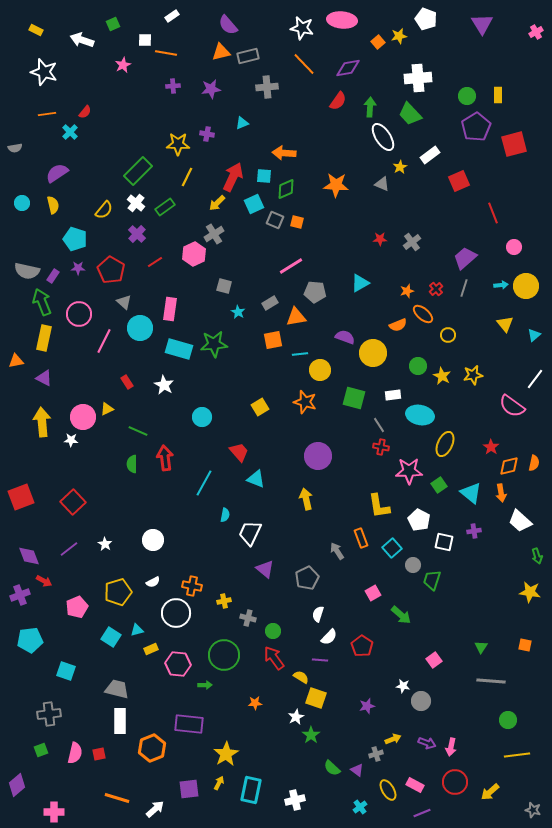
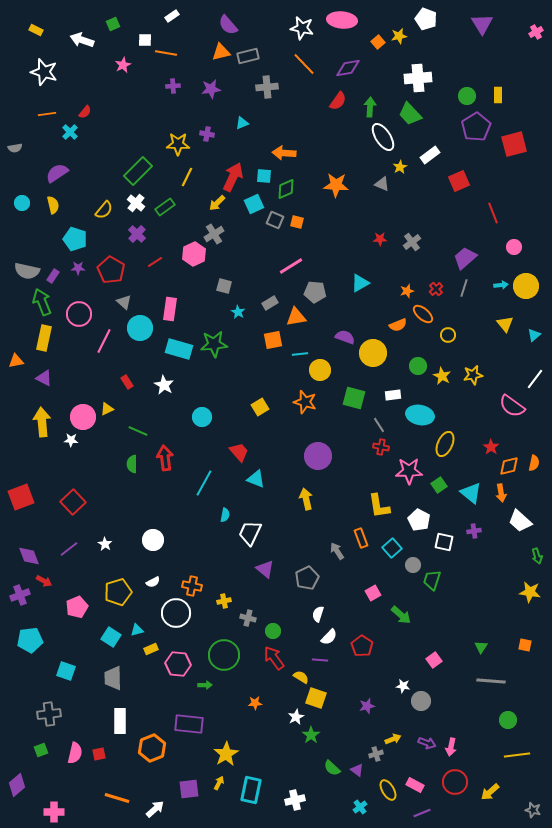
gray trapezoid at (117, 689): moved 4 px left, 11 px up; rotated 105 degrees counterclockwise
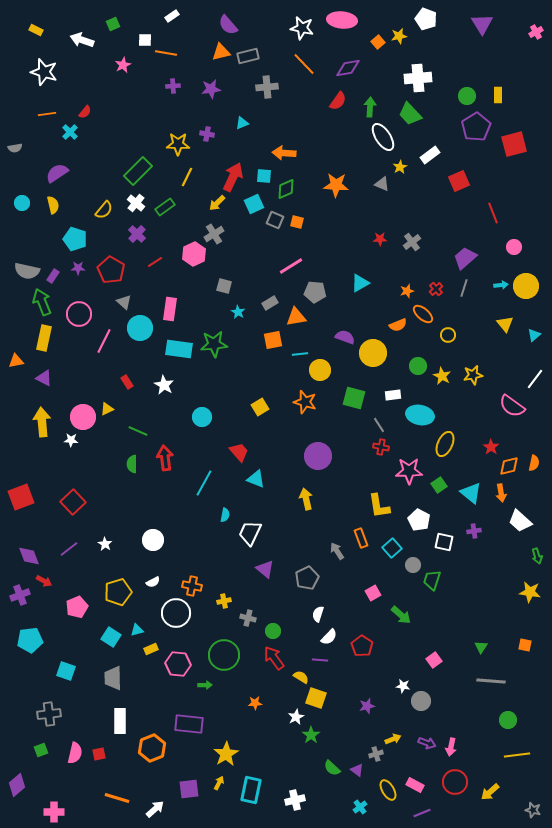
cyan rectangle at (179, 349): rotated 8 degrees counterclockwise
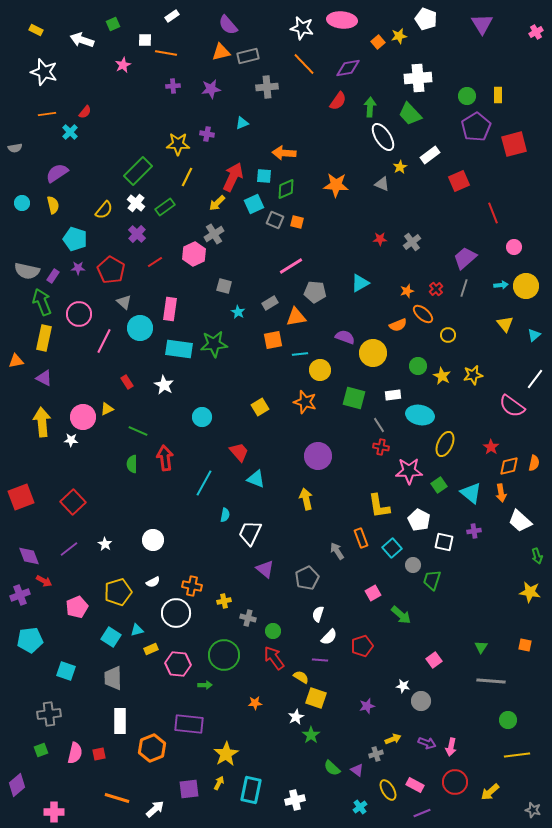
red pentagon at (362, 646): rotated 20 degrees clockwise
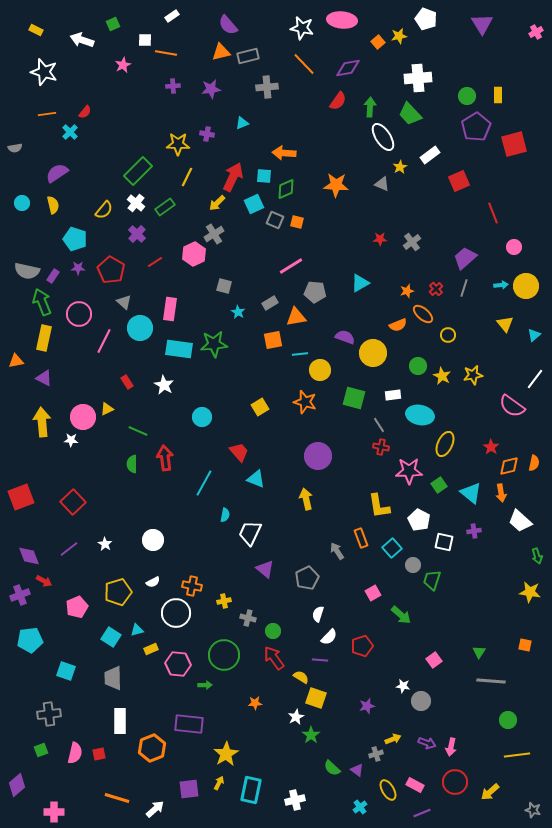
green triangle at (481, 647): moved 2 px left, 5 px down
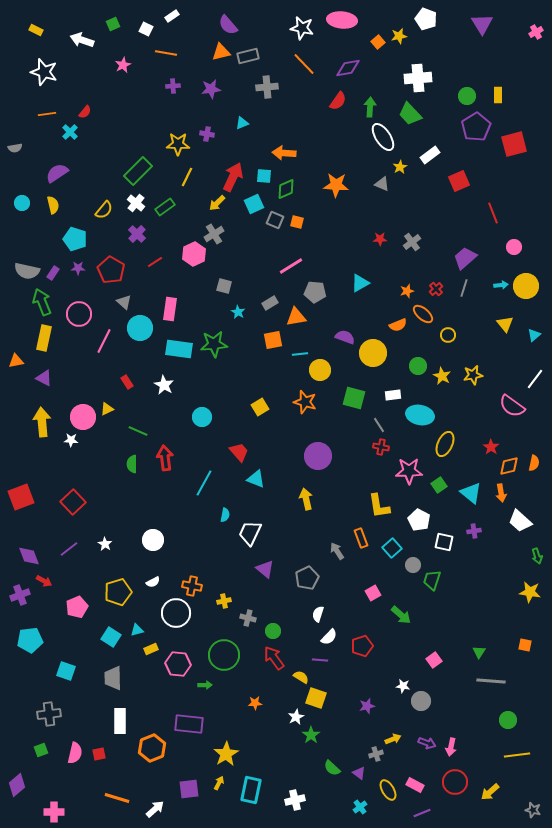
white square at (145, 40): moved 1 px right, 11 px up; rotated 24 degrees clockwise
purple rectangle at (53, 276): moved 3 px up
purple triangle at (357, 770): moved 2 px right, 3 px down
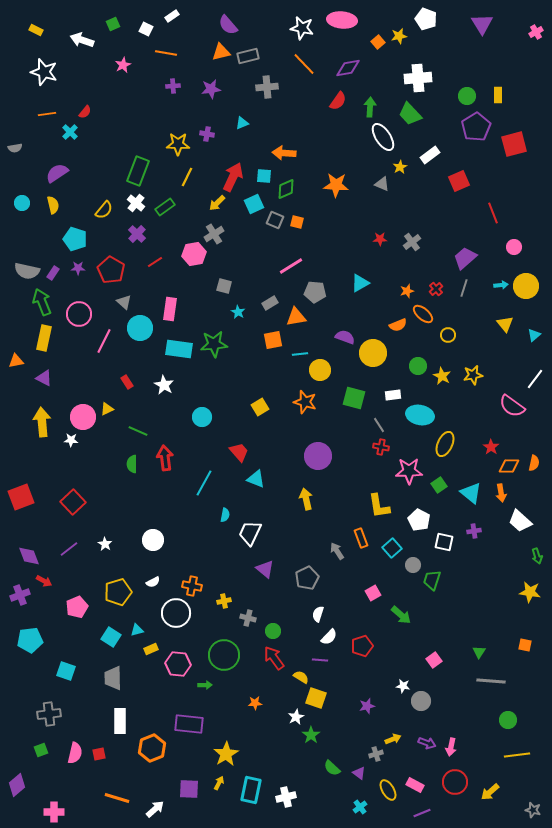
green rectangle at (138, 171): rotated 24 degrees counterclockwise
pink hexagon at (194, 254): rotated 15 degrees clockwise
orange diamond at (509, 466): rotated 15 degrees clockwise
purple square at (189, 789): rotated 10 degrees clockwise
white cross at (295, 800): moved 9 px left, 3 px up
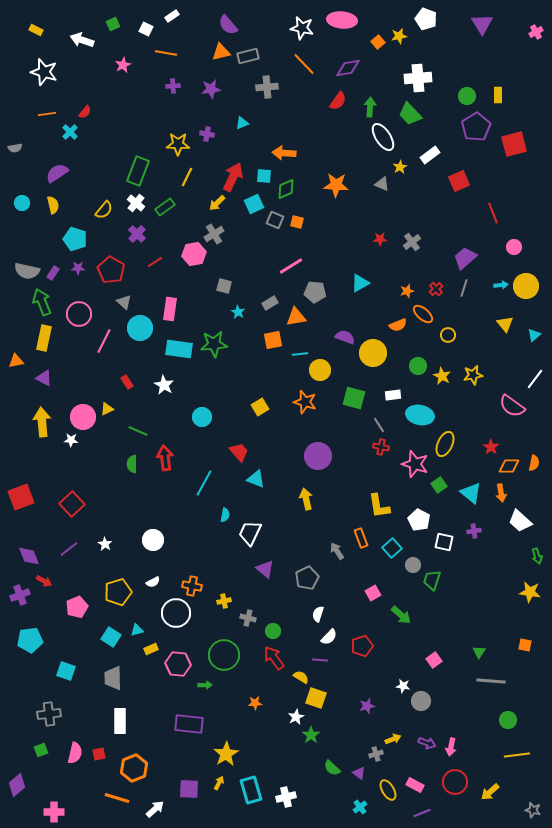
pink star at (409, 471): moved 6 px right, 7 px up; rotated 20 degrees clockwise
red square at (73, 502): moved 1 px left, 2 px down
orange hexagon at (152, 748): moved 18 px left, 20 px down
cyan rectangle at (251, 790): rotated 28 degrees counterclockwise
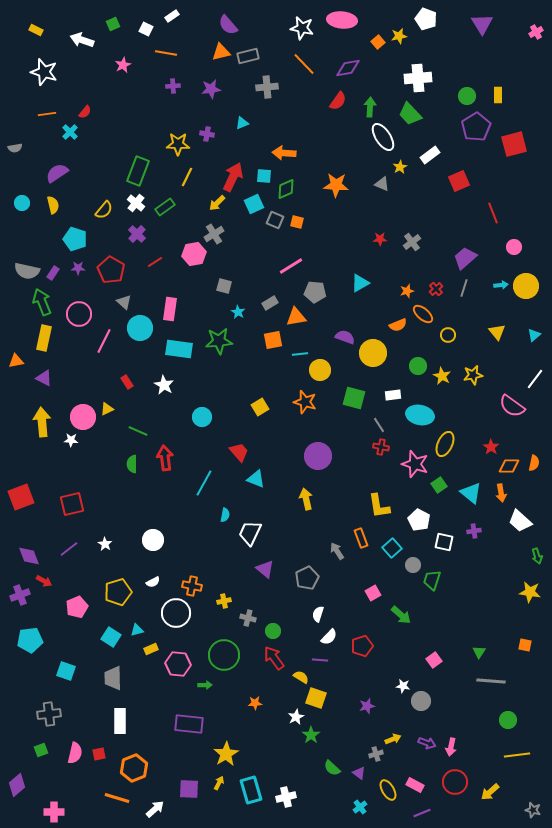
yellow triangle at (505, 324): moved 8 px left, 8 px down
green star at (214, 344): moved 5 px right, 3 px up
red square at (72, 504): rotated 30 degrees clockwise
